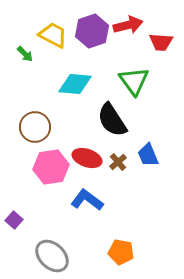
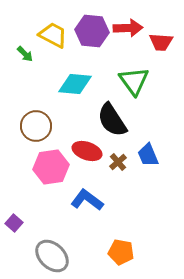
red arrow: moved 3 px down; rotated 12 degrees clockwise
purple hexagon: rotated 24 degrees clockwise
brown circle: moved 1 px right, 1 px up
red ellipse: moved 7 px up
purple square: moved 3 px down
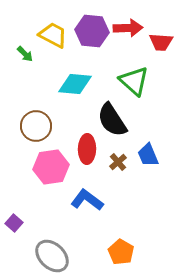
green triangle: rotated 12 degrees counterclockwise
red ellipse: moved 2 px up; rotated 72 degrees clockwise
orange pentagon: rotated 20 degrees clockwise
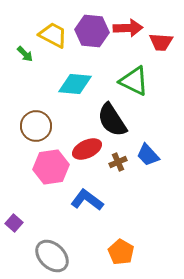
green triangle: rotated 16 degrees counterclockwise
red ellipse: rotated 64 degrees clockwise
blue trapezoid: rotated 20 degrees counterclockwise
brown cross: rotated 18 degrees clockwise
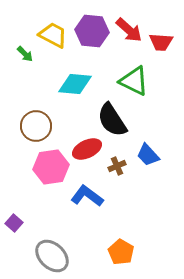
red arrow: moved 1 px right, 2 px down; rotated 44 degrees clockwise
brown cross: moved 1 px left, 4 px down
blue L-shape: moved 4 px up
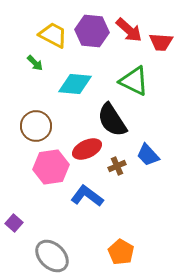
green arrow: moved 10 px right, 9 px down
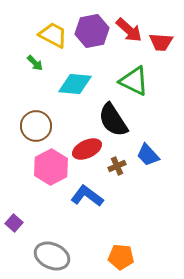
purple hexagon: rotated 16 degrees counterclockwise
black semicircle: moved 1 px right
pink hexagon: rotated 20 degrees counterclockwise
orange pentagon: moved 5 px down; rotated 25 degrees counterclockwise
gray ellipse: rotated 20 degrees counterclockwise
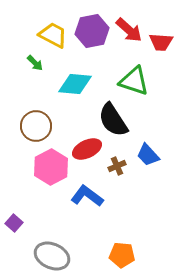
green triangle: rotated 8 degrees counterclockwise
orange pentagon: moved 1 px right, 2 px up
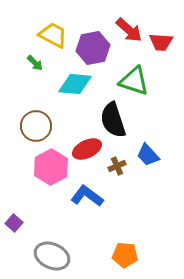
purple hexagon: moved 1 px right, 17 px down
black semicircle: rotated 15 degrees clockwise
orange pentagon: moved 3 px right
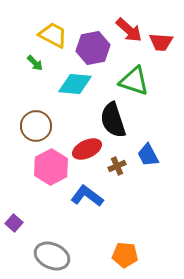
blue trapezoid: rotated 15 degrees clockwise
